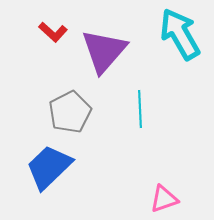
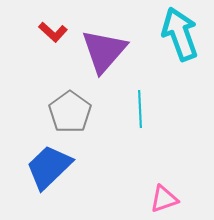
cyan arrow: rotated 10 degrees clockwise
gray pentagon: rotated 9 degrees counterclockwise
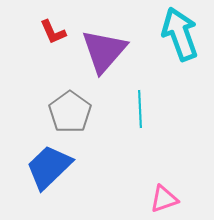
red L-shape: rotated 24 degrees clockwise
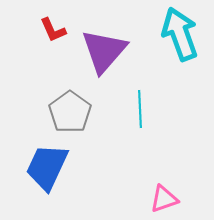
red L-shape: moved 2 px up
blue trapezoid: moved 2 px left; rotated 21 degrees counterclockwise
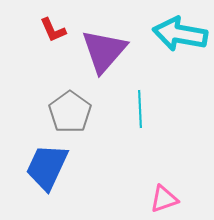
cyan arrow: rotated 60 degrees counterclockwise
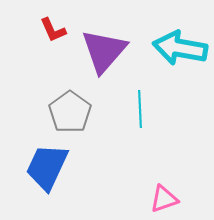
cyan arrow: moved 14 px down
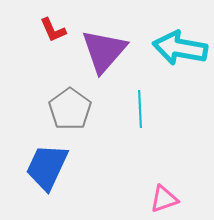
gray pentagon: moved 3 px up
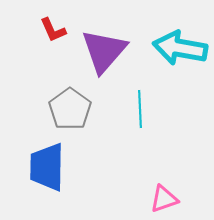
blue trapezoid: rotated 24 degrees counterclockwise
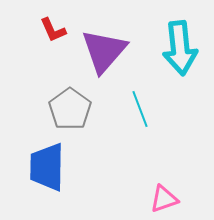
cyan arrow: rotated 106 degrees counterclockwise
cyan line: rotated 18 degrees counterclockwise
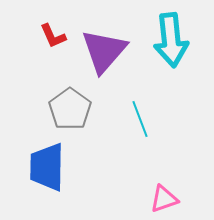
red L-shape: moved 6 px down
cyan arrow: moved 9 px left, 8 px up
cyan line: moved 10 px down
